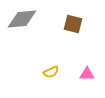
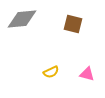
pink triangle: rotated 14 degrees clockwise
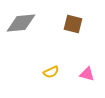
gray diamond: moved 1 px left, 4 px down
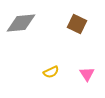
brown square: moved 4 px right; rotated 12 degrees clockwise
pink triangle: rotated 42 degrees clockwise
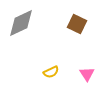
gray diamond: rotated 20 degrees counterclockwise
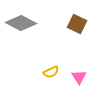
gray diamond: rotated 52 degrees clockwise
pink triangle: moved 8 px left, 3 px down
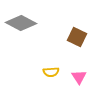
brown square: moved 13 px down
yellow semicircle: rotated 21 degrees clockwise
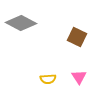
yellow semicircle: moved 3 px left, 7 px down
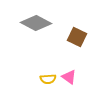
gray diamond: moved 15 px right
pink triangle: moved 10 px left; rotated 21 degrees counterclockwise
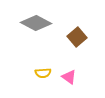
brown square: rotated 24 degrees clockwise
yellow semicircle: moved 5 px left, 6 px up
